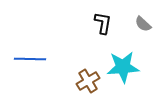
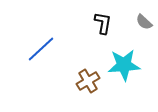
gray semicircle: moved 1 px right, 2 px up
blue line: moved 11 px right, 10 px up; rotated 44 degrees counterclockwise
cyan star: moved 1 px right, 2 px up
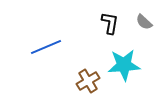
black L-shape: moved 7 px right
blue line: moved 5 px right, 2 px up; rotated 20 degrees clockwise
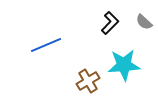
black L-shape: rotated 35 degrees clockwise
blue line: moved 2 px up
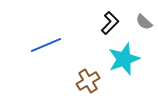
cyan star: moved 6 px up; rotated 16 degrees counterclockwise
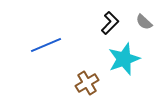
brown cross: moved 1 px left, 2 px down
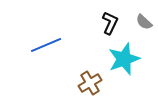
black L-shape: rotated 20 degrees counterclockwise
brown cross: moved 3 px right
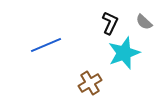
cyan star: moved 6 px up
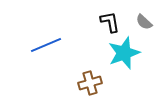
black L-shape: moved 1 px up; rotated 35 degrees counterclockwise
brown cross: rotated 15 degrees clockwise
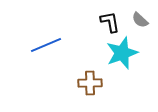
gray semicircle: moved 4 px left, 2 px up
cyan star: moved 2 px left
brown cross: rotated 15 degrees clockwise
